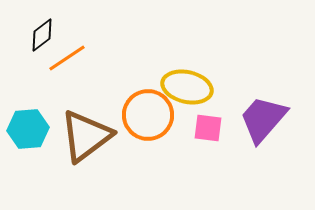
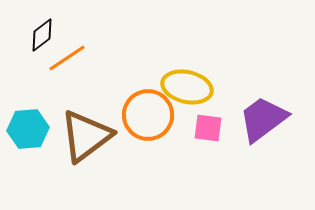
purple trapezoid: rotated 12 degrees clockwise
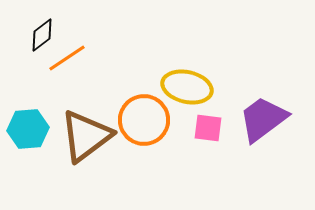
orange circle: moved 4 px left, 5 px down
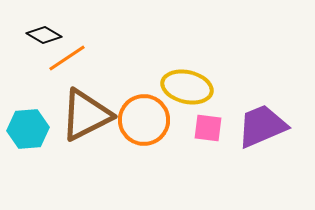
black diamond: moved 2 px right; rotated 68 degrees clockwise
purple trapezoid: moved 1 px left, 7 px down; rotated 14 degrees clockwise
brown triangle: moved 21 px up; rotated 10 degrees clockwise
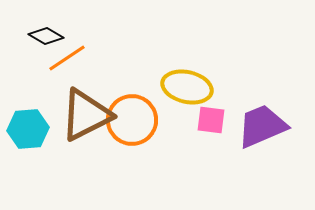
black diamond: moved 2 px right, 1 px down
orange circle: moved 12 px left
pink square: moved 3 px right, 8 px up
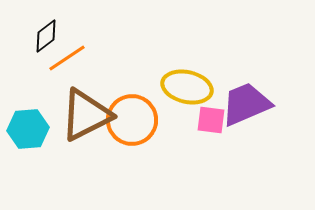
black diamond: rotated 68 degrees counterclockwise
purple trapezoid: moved 16 px left, 22 px up
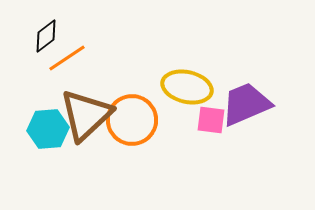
brown triangle: rotated 16 degrees counterclockwise
cyan hexagon: moved 20 px right
